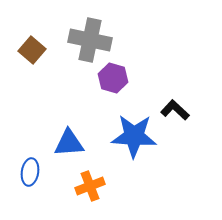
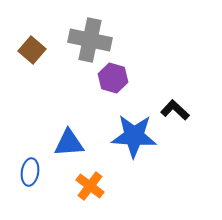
orange cross: rotated 32 degrees counterclockwise
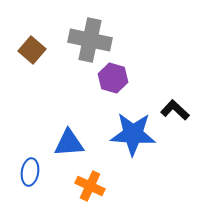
blue star: moved 1 px left, 2 px up
orange cross: rotated 12 degrees counterclockwise
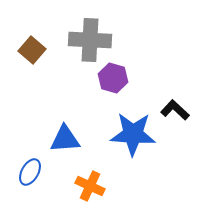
gray cross: rotated 9 degrees counterclockwise
blue triangle: moved 4 px left, 4 px up
blue ellipse: rotated 20 degrees clockwise
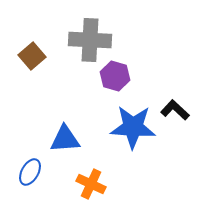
brown square: moved 6 px down; rotated 8 degrees clockwise
purple hexagon: moved 2 px right, 2 px up
blue star: moved 7 px up
orange cross: moved 1 px right, 2 px up
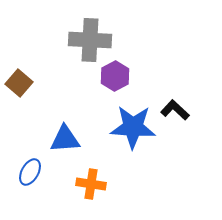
brown square: moved 13 px left, 27 px down; rotated 8 degrees counterclockwise
purple hexagon: rotated 16 degrees clockwise
orange cross: rotated 16 degrees counterclockwise
